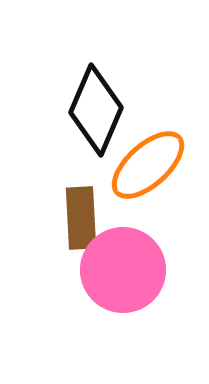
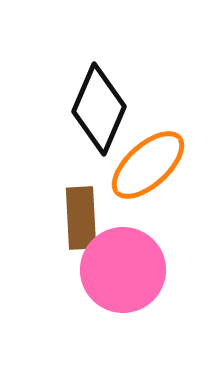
black diamond: moved 3 px right, 1 px up
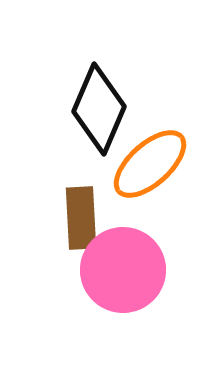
orange ellipse: moved 2 px right, 1 px up
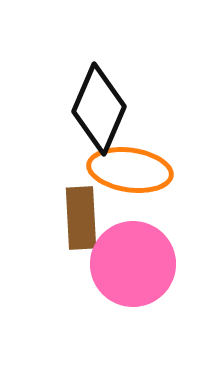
orange ellipse: moved 20 px left, 6 px down; rotated 50 degrees clockwise
pink circle: moved 10 px right, 6 px up
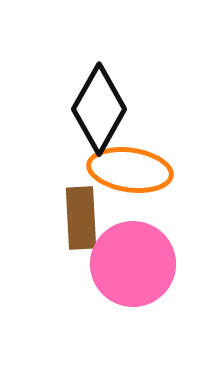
black diamond: rotated 6 degrees clockwise
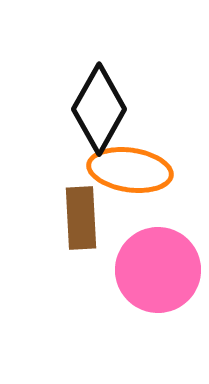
pink circle: moved 25 px right, 6 px down
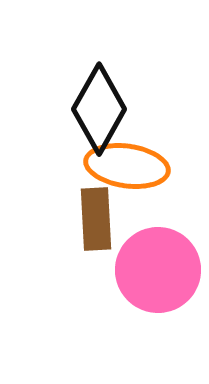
orange ellipse: moved 3 px left, 4 px up
brown rectangle: moved 15 px right, 1 px down
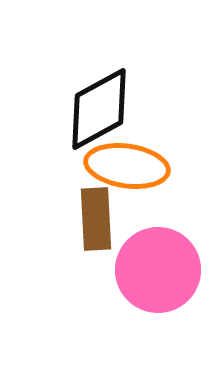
black diamond: rotated 32 degrees clockwise
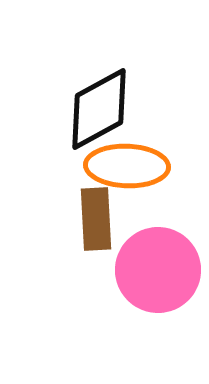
orange ellipse: rotated 6 degrees counterclockwise
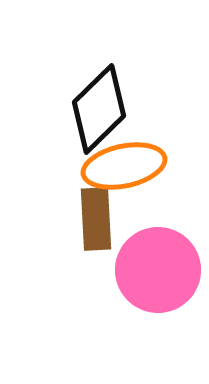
black diamond: rotated 16 degrees counterclockwise
orange ellipse: moved 3 px left; rotated 14 degrees counterclockwise
